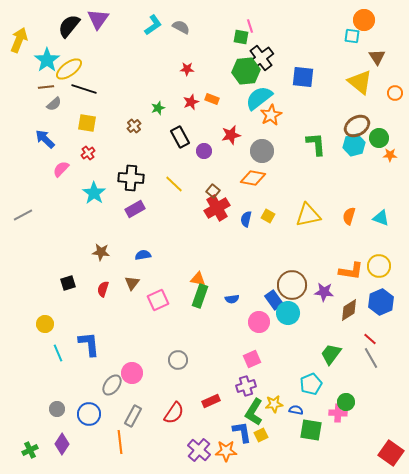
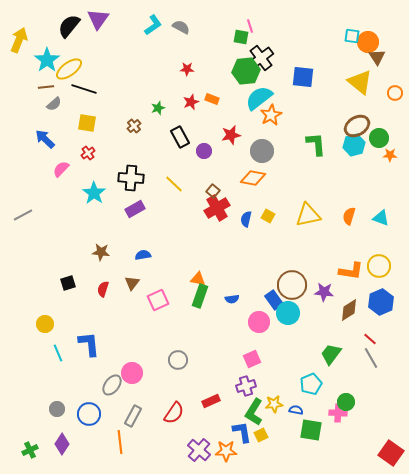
orange circle at (364, 20): moved 4 px right, 22 px down
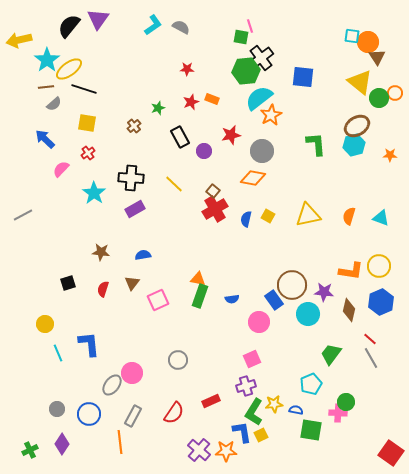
yellow arrow at (19, 40): rotated 125 degrees counterclockwise
green circle at (379, 138): moved 40 px up
red cross at (217, 208): moved 2 px left, 1 px down
brown diamond at (349, 310): rotated 45 degrees counterclockwise
cyan circle at (288, 313): moved 20 px right, 1 px down
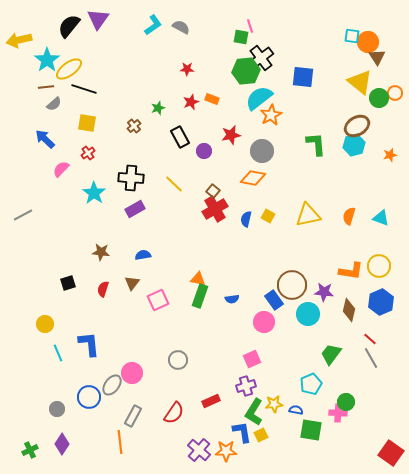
orange star at (390, 155): rotated 16 degrees counterclockwise
pink circle at (259, 322): moved 5 px right
blue circle at (89, 414): moved 17 px up
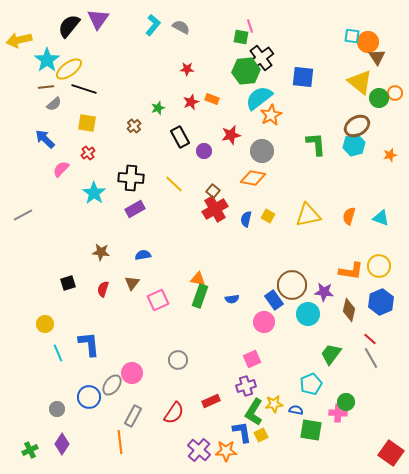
cyan L-shape at (153, 25): rotated 15 degrees counterclockwise
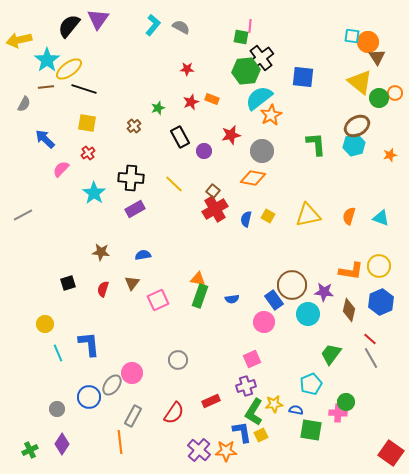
pink line at (250, 26): rotated 24 degrees clockwise
gray semicircle at (54, 104): moved 30 px left; rotated 21 degrees counterclockwise
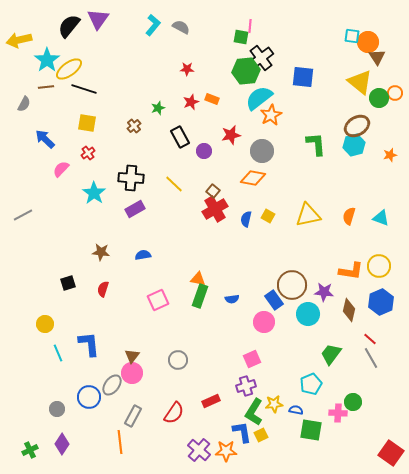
brown triangle at (132, 283): moved 73 px down
green circle at (346, 402): moved 7 px right
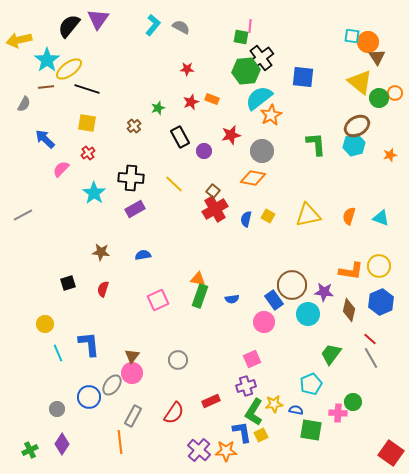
black line at (84, 89): moved 3 px right
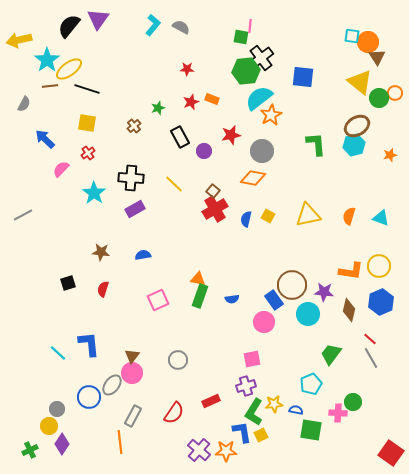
brown line at (46, 87): moved 4 px right, 1 px up
yellow circle at (45, 324): moved 4 px right, 102 px down
cyan line at (58, 353): rotated 24 degrees counterclockwise
pink square at (252, 359): rotated 12 degrees clockwise
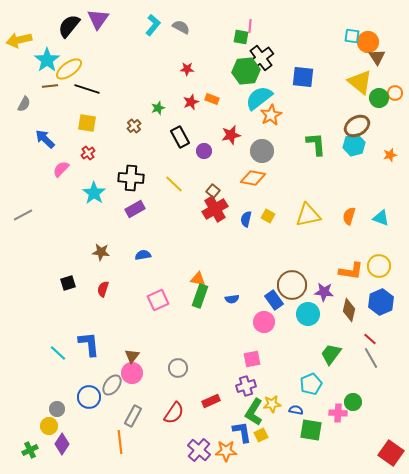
gray circle at (178, 360): moved 8 px down
yellow star at (274, 404): moved 2 px left
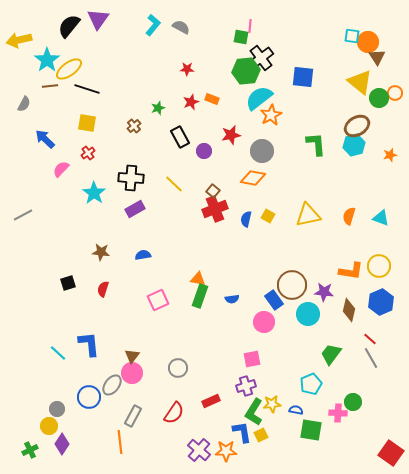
red cross at (215, 209): rotated 10 degrees clockwise
